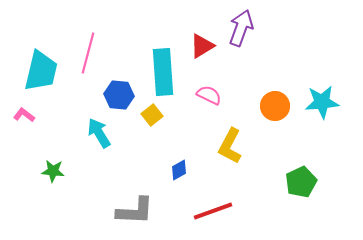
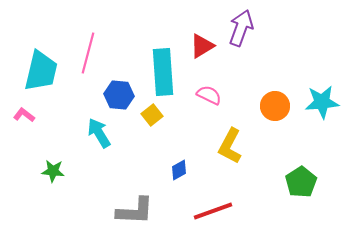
green pentagon: rotated 8 degrees counterclockwise
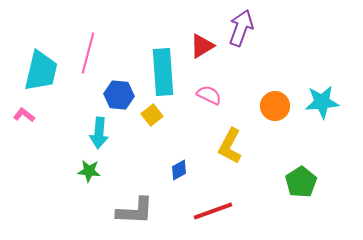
cyan arrow: rotated 144 degrees counterclockwise
green star: moved 36 px right
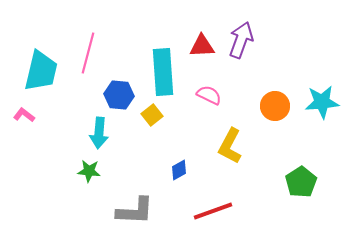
purple arrow: moved 12 px down
red triangle: rotated 28 degrees clockwise
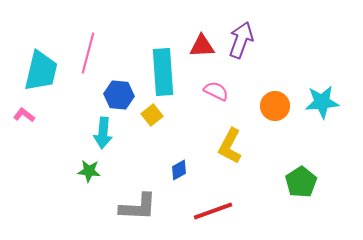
pink semicircle: moved 7 px right, 4 px up
cyan arrow: moved 4 px right
gray L-shape: moved 3 px right, 4 px up
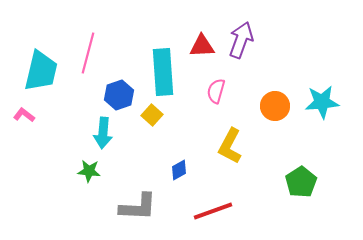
pink semicircle: rotated 100 degrees counterclockwise
blue hexagon: rotated 24 degrees counterclockwise
yellow square: rotated 10 degrees counterclockwise
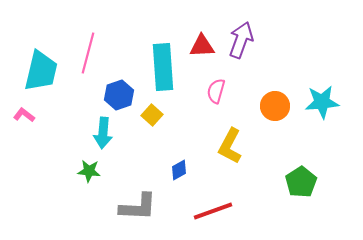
cyan rectangle: moved 5 px up
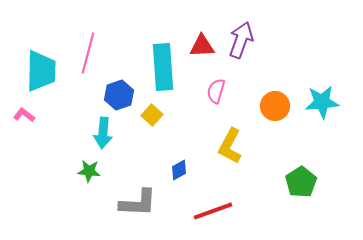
cyan trapezoid: rotated 12 degrees counterclockwise
gray L-shape: moved 4 px up
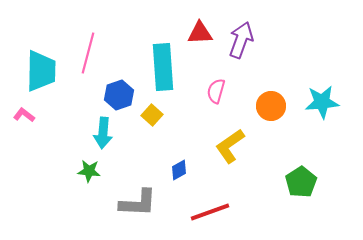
red triangle: moved 2 px left, 13 px up
orange circle: moved 4 px left
yellow L-shape: rotated 27 degrees clockwise
red line: moved 3 px left, 1 px down
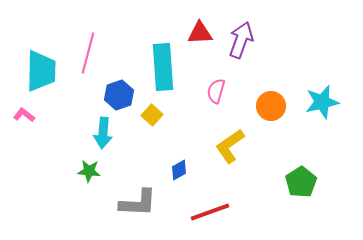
cyan star: rotated 8 degrees counterclockwise
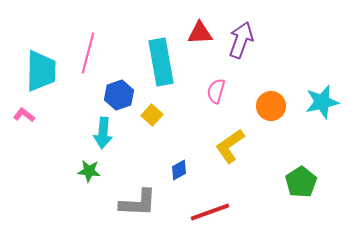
cyan rectangle: moved 2 px left, 5 px up; rotated 6 degrees counterclockwise
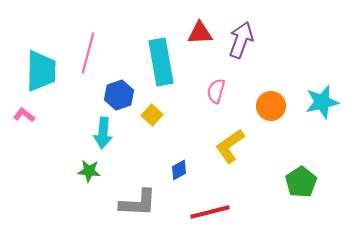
red line: rotated 6 degrees clockwise
